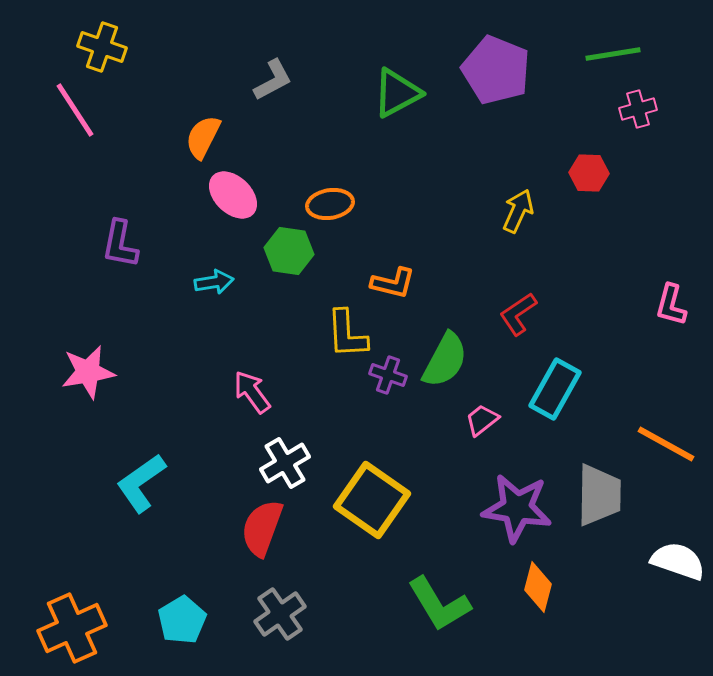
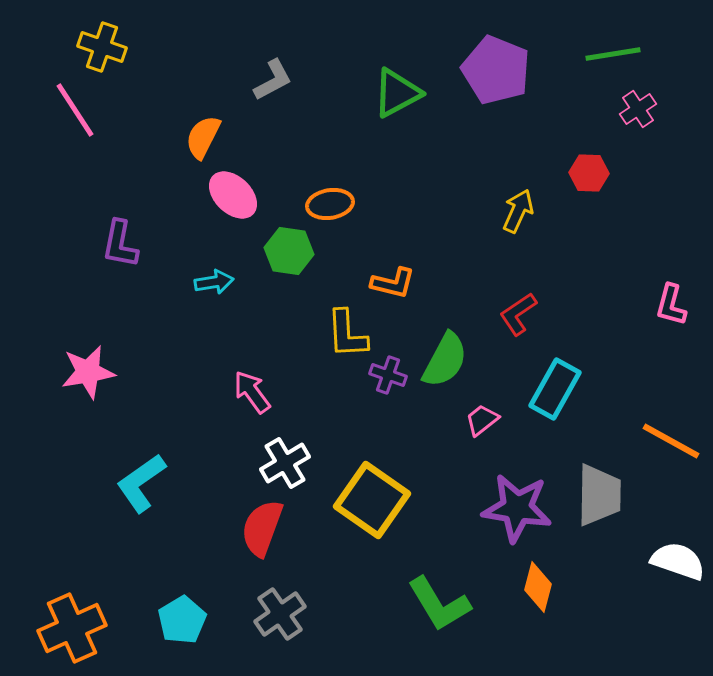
pink cross: rotated 18 degrees counterclockwise
orange line: moved 5 px right, 3 px up
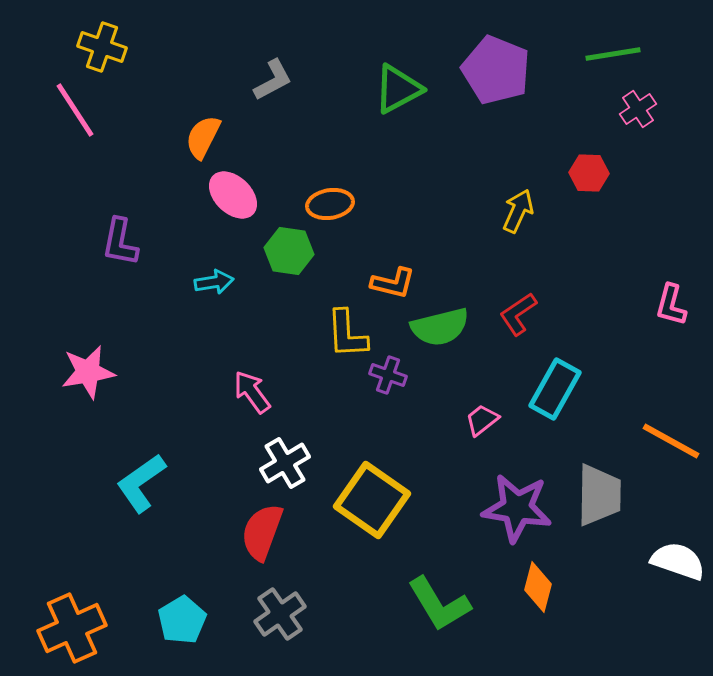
green triangle: moved 1 px right, 4 px up
purple L-shape: moved 2 px up
green semicircle: moved 5 px left, 33 px up; rotated 48 degrees clockwise
red semicircle: moved 4 px down
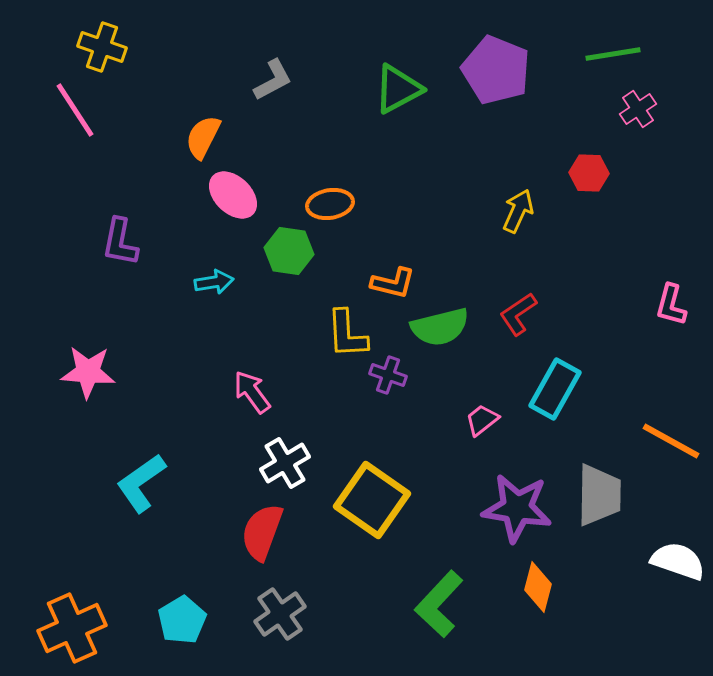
pink star: rotated 14 degrees clockwise
green L-shape: rotated 74 degrees clockwise
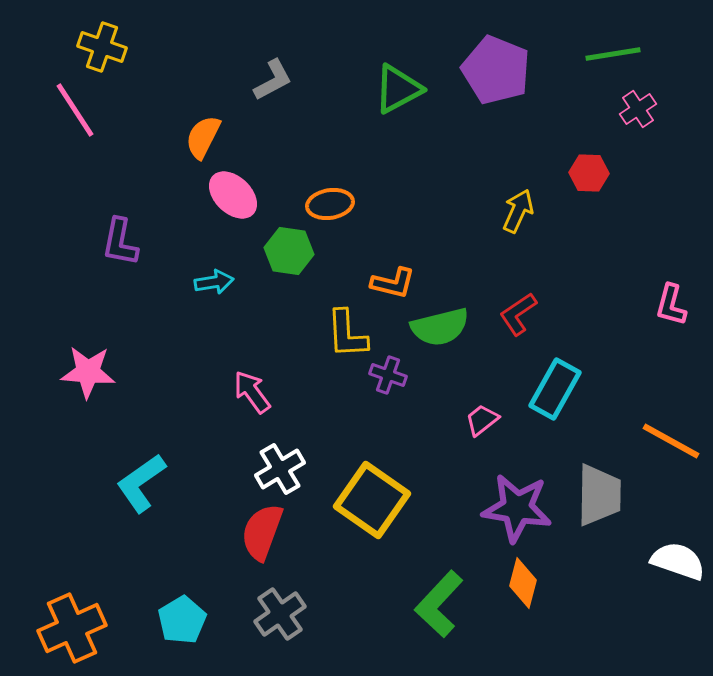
white cross: moved 5 px left, 6 px down
orange diamond: moved 15 px left, 4 px up
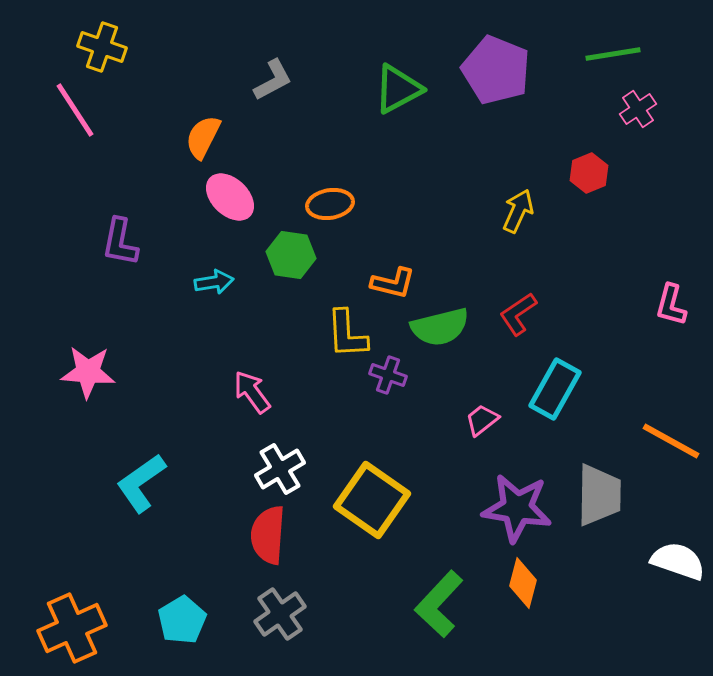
red hexagon: rotated 24 degrees counterclockwise
pink ellipse: moved 3 px left, 2 px down
green hexagon: moved 2 px right, 4 px down
red semicircle: moved 6 px right, 3 px down; rotated 16 degrees counterclockwise
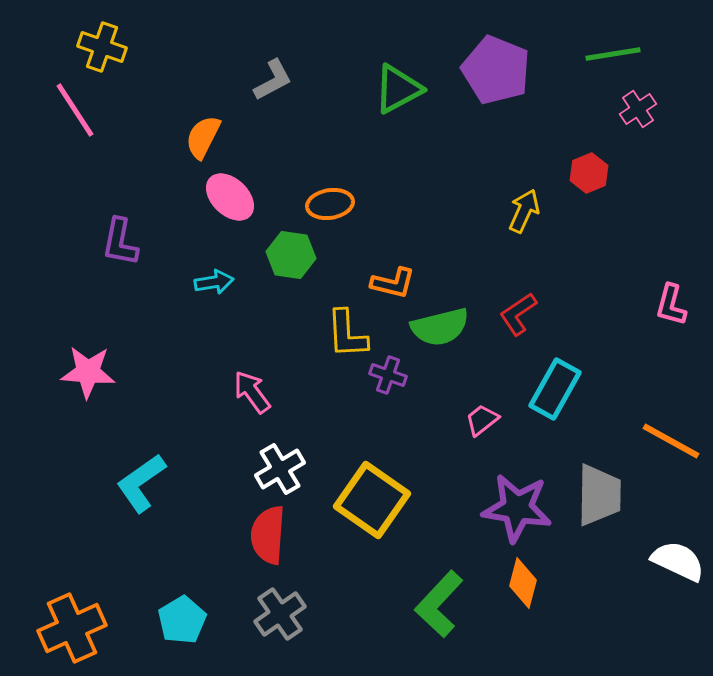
yellow arrow: moved 6 px right
white semicircle: rotated 6 degrees clockwise
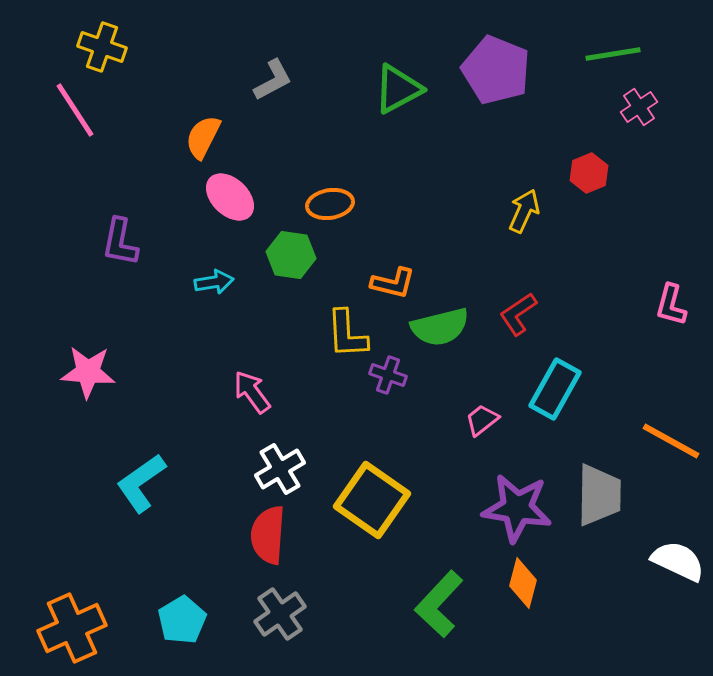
pink cross: moved 1 px right, 2 px up
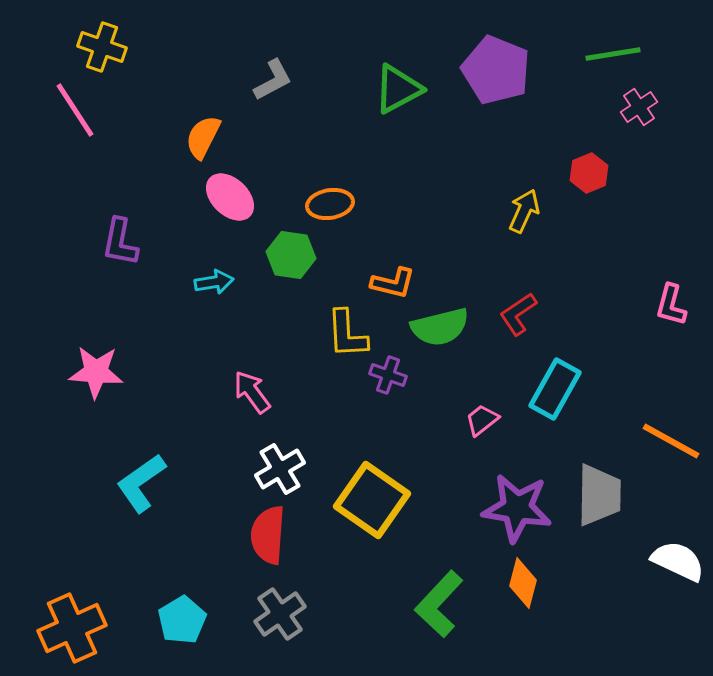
pink star: moved 8 px right
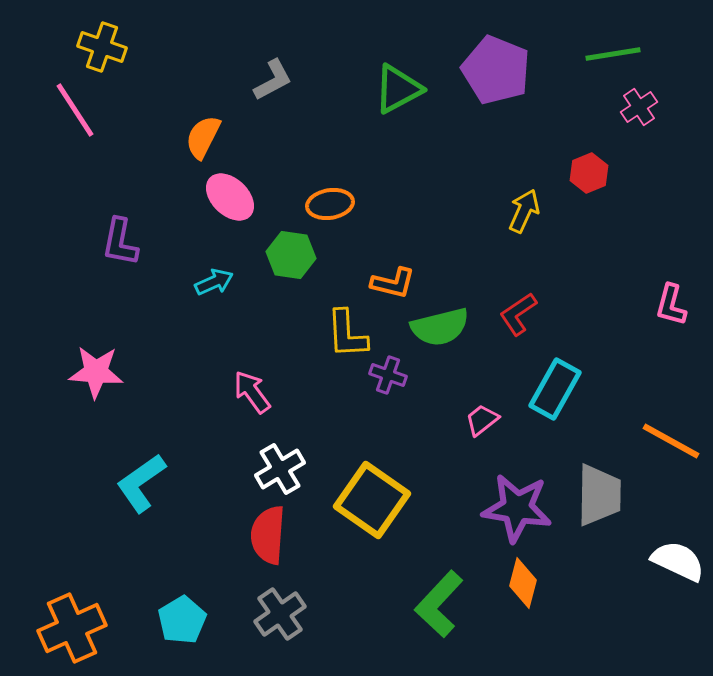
cyan arrow: rotated 15 degrees counterclockwise
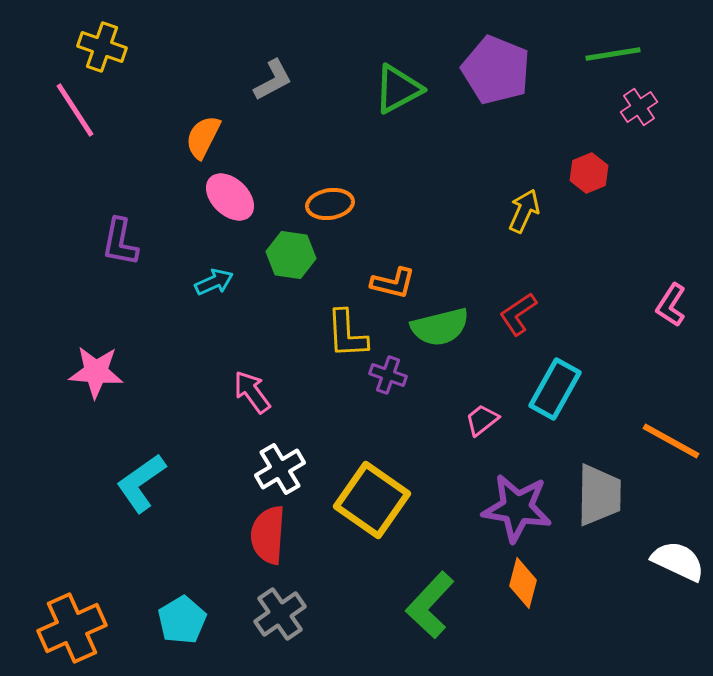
pink L-shape: rotated 18 degrees clockwise
green L-shape: moved 9 px left, 1 px down
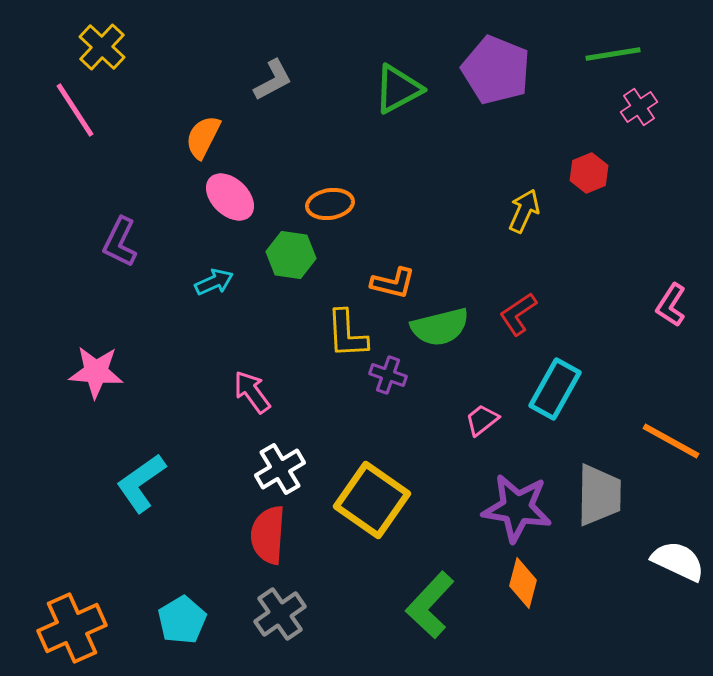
yellow cross: rotated 24 degrees clockwise
purple L-shape: rotated 15 degrees clockwise
